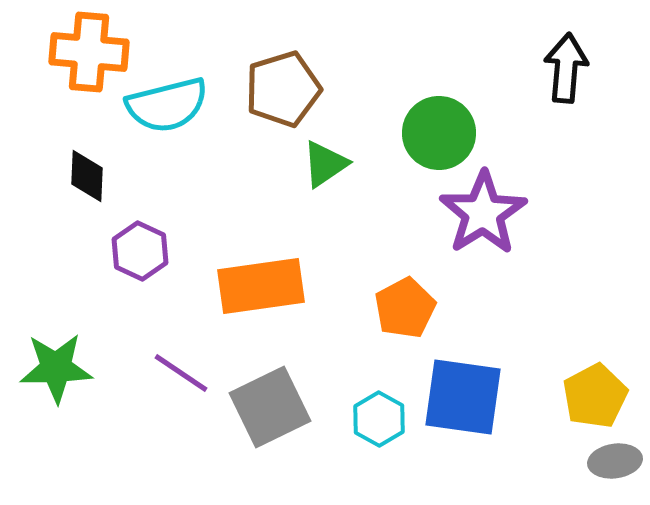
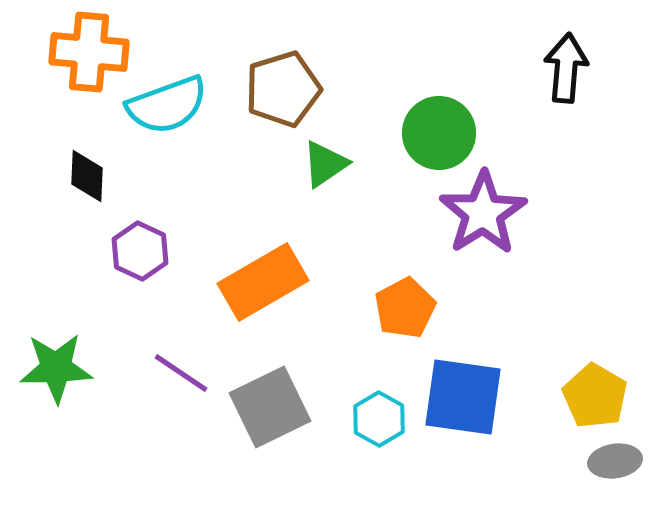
cyan semicircle: rotated 6 degrees counterclockwise
orange rectangle: moved 2 px right, 4 px up; rotated 22 degrees counterclockwise
yellow pentagon: rotated 14 degrees counterclockwise
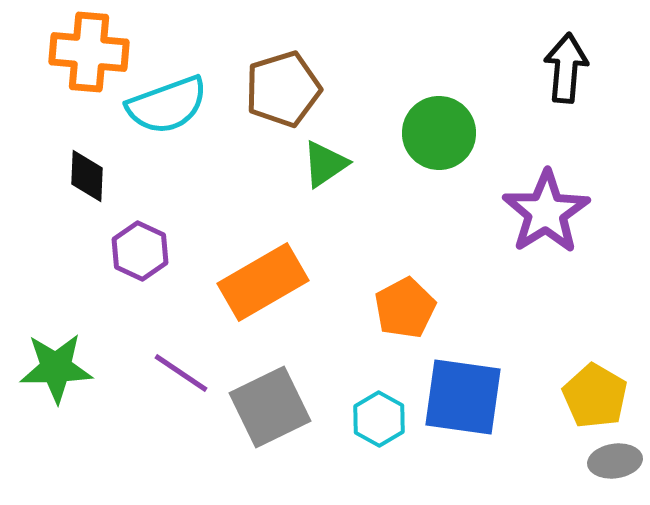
purple star: moved 63 px right, 1 px up
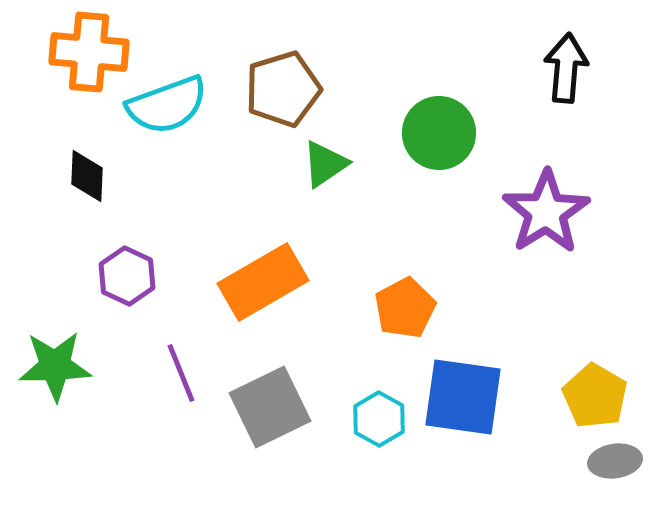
purple hexagon: moved 13 px left, 25 px down
green star: moved 1 px left, 2 px up
purple line: rotated 34 degrees clockwise
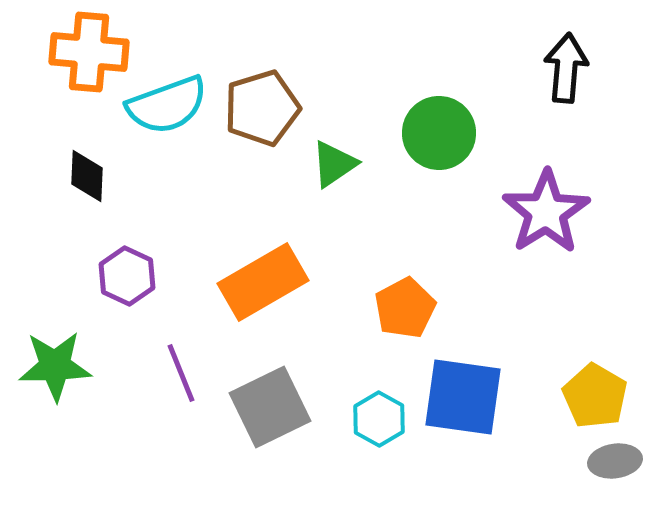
brown pentagon: moved 21 px left, 19 px down
green triangle: moved 9 px right
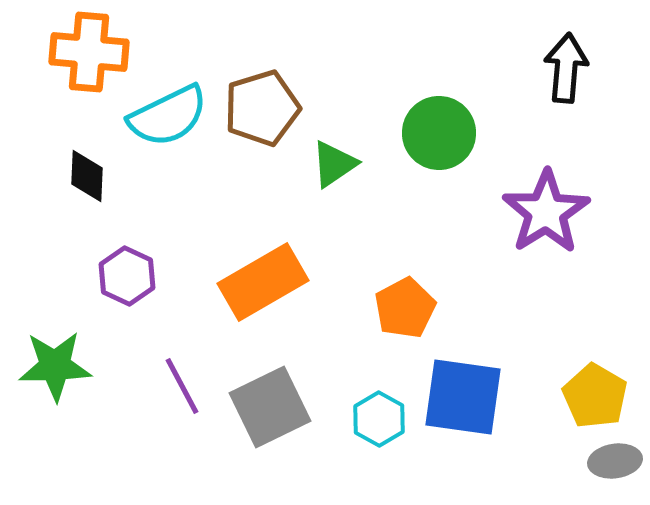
cyan semicircle: moved 1 px right, 11 px down; rotated 6 degrees counterclockwise
purple line: moved 1 px right, 13 px down; rotated 6 degrees counterclockwise
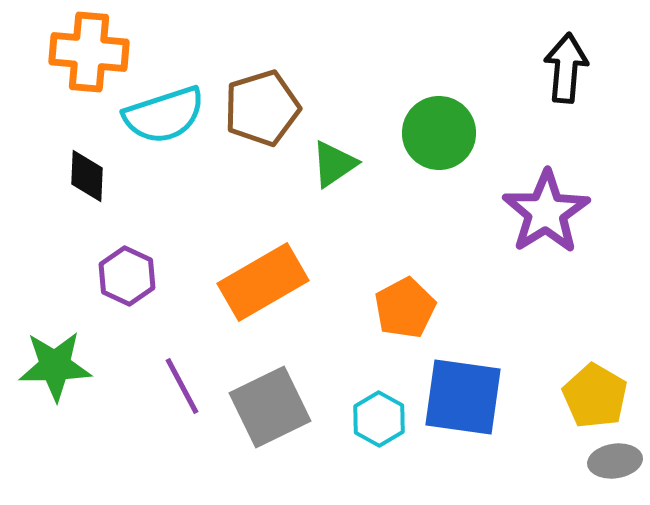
cyan semicircle: moved 4 px left, 1 px up; rotated 8 degrees clockwise
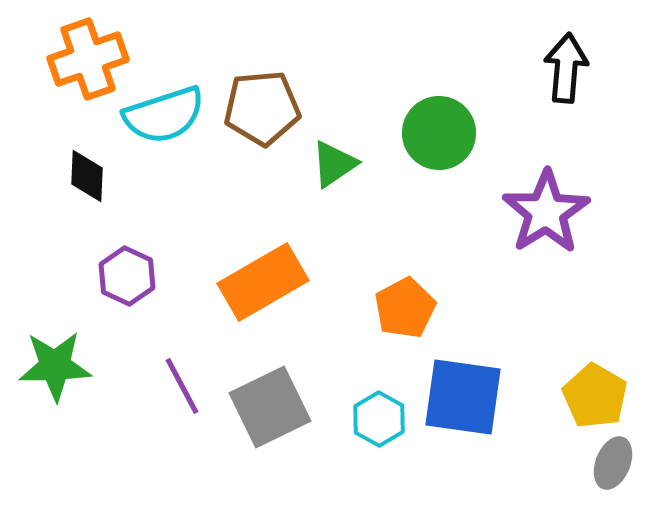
orange cross: moved 1 px left, 7 px down; rotated 24 degrees counterclockwise
brown pentagon: rotated 12 degrees clockwise
gray ellipse: moved 2 px left, 2 px down; rotated 60 degrees counterclockwise
